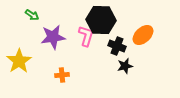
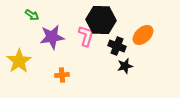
purple star: moved 1 px left
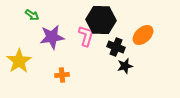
black cross: moved 1 px left, 1 px down
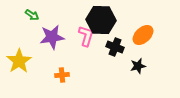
black cross: moved 1 px left
black star: moved 13 px right
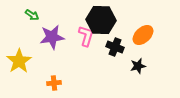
orange cross: moved 8 px left, 8 px down
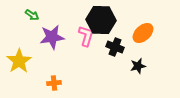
orange ellipse: moved 2 px up
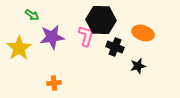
orange ellipse: rotated 60 degrees clockwise
yellow star: moved 13 px up
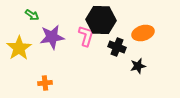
orange ellipse: rotated 35 degrees counterclockwise
black cross: moved 2 px right
orange cross: moved 9 px left
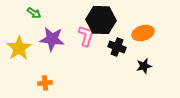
green arrow: moved 2 px right, 2 px up
purple star: moved 2 px down; rotated 15 degrees clockwise
black star: moved 6 px right
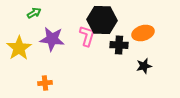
green arrow: rotated 64 degrees counterclockwise
black hexagon: moved 1 px right
pink L-shape: moved 1 px right
black cross: moved 2 px right, 2 px up; rotated 18 degrees counterclockwise
